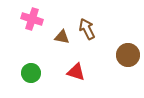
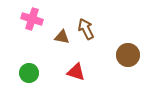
brown arrow: moved 1 px left
green circle: moved 2 px left
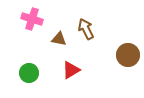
brown triangle: moved 3 px left, 2 px down
red triangle: moved 5 px left, 2 px up; rotated 48 degrees counterclockwise
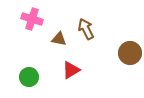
brown circle: moved 2 px right, 2 px up
green circle: moved 4 px down
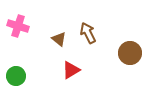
pink cross: moved 14 px left, 7 px down
brown arrow: moved 2 px right, 4 px down
brown triangle: rotated 28 degrees clockwise
green circle: moved 13 px left, 1 px up
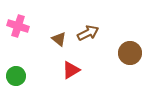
brown arrow: rotated 90 degrees clockwise
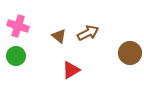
brown triangle: moved 3 px up
green circle: moved 20 px up
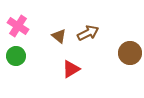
pink cross: rotated 15 degrees clockwise
red triangle: moved 1 px up
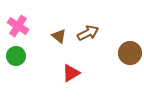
red triangle: moved 4 px down
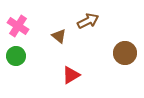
brown arrow: moved 12 px up
brown circle: moved 5 px left
red triangle: moved 2 px down
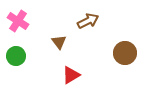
pink cross: moved 5 px up
brown triangle: moved 6 px down; rotated 14 degrees clockwise
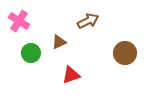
pink cross: moved 1 px right
brown triangle: rotated 42 degrees clockwise
green circle: moved 15 px right, 3 px up
red triangle: rotated 12 degrees clockwise
